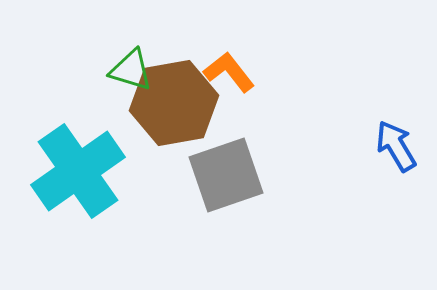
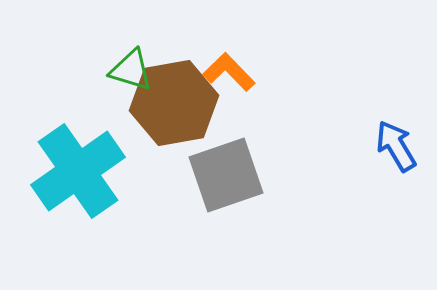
orange L-shape: rotated 6 degrees counterclockwise
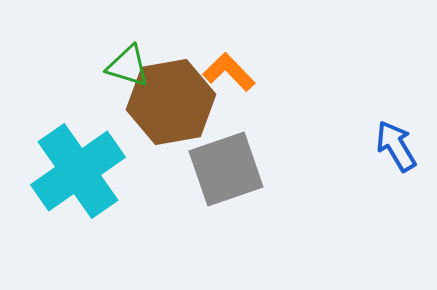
green triangle: moved 3 px left, 4 px up
brown hexagon: moved 3 px left, 1 px up
gray square: moved 6 px up
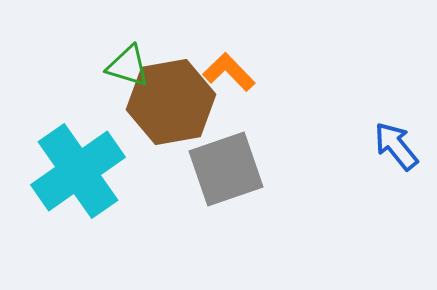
blue arrow: rotated 8 degrees counterclockwise
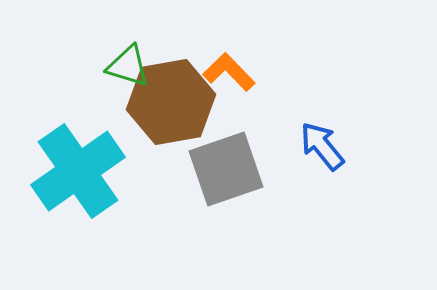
blue arrow: moved 74 px left
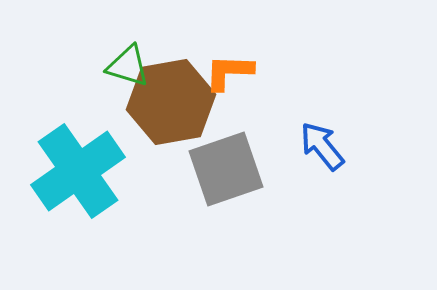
orange L-shape: rotated 44 degrees counterclockwise
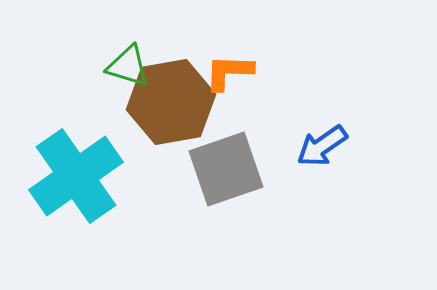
blue arrow: rotated 86 degrees counterclockwise
cyan cross: moved 2 px left, 5 px down
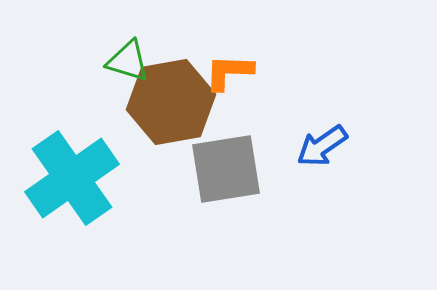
green triangle: moved 5 px up
gray square: rotated 10 degrees clockwise
cyan cross: moved 4 px left, 2 px down
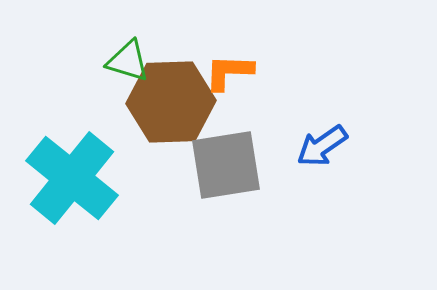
brown hexagon: rotated 8 degrees clockwise
gray square: moved 4 px up
cyan cross: rotated 16 degrees counterclockwise
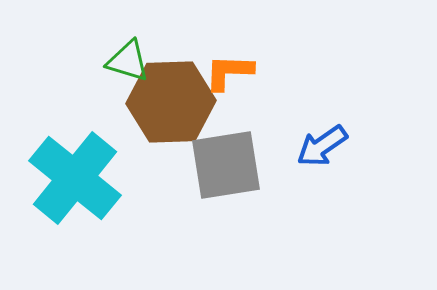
cyan cross: moved 3 px right
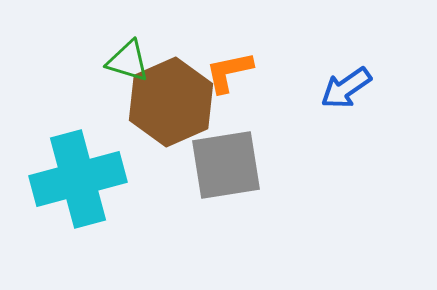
orange L-shape: rotated 14 degrees counterclockwise
brown hexagon: rotated 22 degrees counterclockwise
blue arrow: moved 24 px right, 58 px up
cyan cross: moved 3 px right, 1 px down; rotated 36 degrees clockwise
